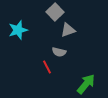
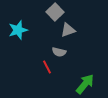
green arrow: moved 1 px left
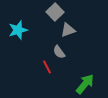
gray semicircle: rotated 40 degrees clockwise
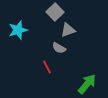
gray semicircle: moved 4 px up; rotated 24 degrees counterclockwise
green arrow: moved 2 px right
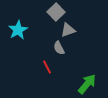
gray square: moved 1 px right
cyan star: rotated 12 degrees counterclockwise
gray semicircle: rotated 32 degrees clockwise
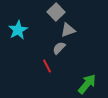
gray semicircle: rotated 72 degrees clockwise
red line: moved 1 px up
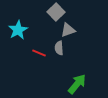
gray semicircle: rotated 48 degrees counterclockwise
red line: moved 8 px left, 13 px up; rotated 40 degrees counterclockwise
green arrow: moved 10 px left
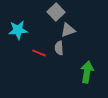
cyan star: rotated 24 degrees clockwise
green arrow: moved 10 px right, 12 px up; rotated 30 degrees counterclockwise
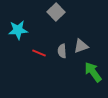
gray triangle: moved 13 px right, 16 px down
gray semicircle: moved 3 px right, 3 px down
green arrow: moved 6 px right; rotated 45 degrees counterclockwise
